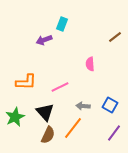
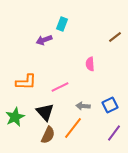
blue square: rotated 35 degrees clockwise
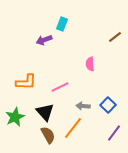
blue square: moved 2 px left; rotated 21 degrees counterclockwise
brown semicircle: rotated 54 degrees counterclockwise
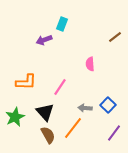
pink line: rotated 30 degrees counterclockwise
gray arrow: moved 2 px right, 2 px down
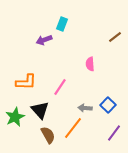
black triangle: moved 5 px left, 2 px up
